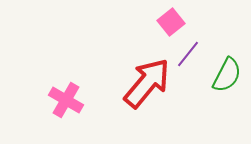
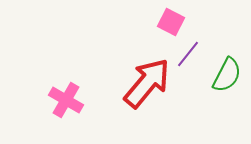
pink square: rotated 24 degrees counterclockwise
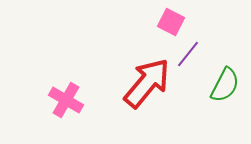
green semicircle: moved 2 px left, 10 px down
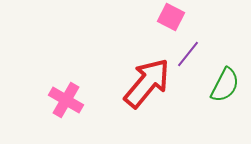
pink square: moved 5 px up
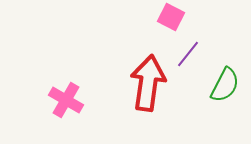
red arrow: moved 1 px right; rotated 32 degrees counterclockwise
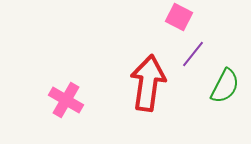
pink square: moved 8 px right
purple line: moved 5 px right
green semicircle: moved 1 px down
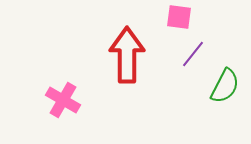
pink square: rotated 20 degrees counterclockwise
red arrow: moved 21 px left, 28 px up; rotated 8 degrees counterclockwise
pink cross: moved 3 px left
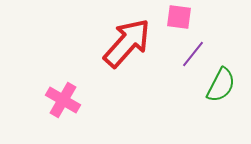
red arrow: moved 12 px up; rotated 42 degrees clockwise
green semicircle: moved 4 px left, 1 px up
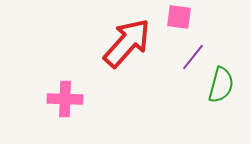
purple line: moved 3 px down
green semicircle: rotated 12 degrees counterclockwise
pink cross: moved 2 px right, 1 px up; rotated 28 degrees counterclockwise
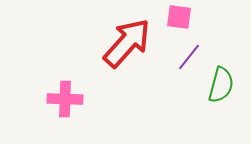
purple line: moved 4 px left
